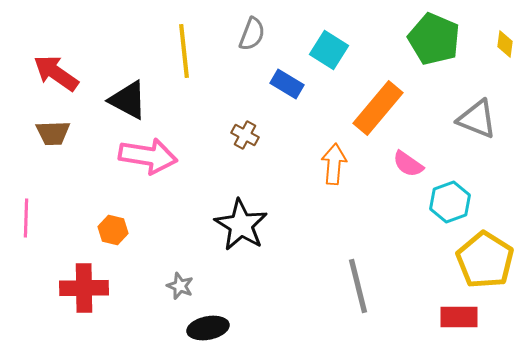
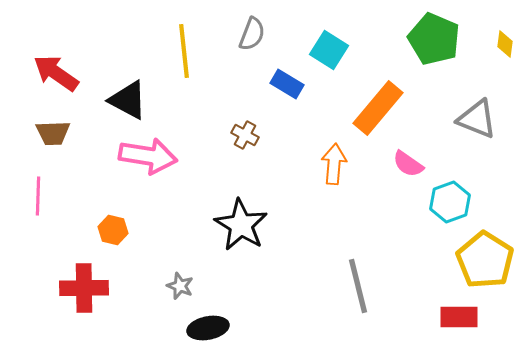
pink line: moved 12 px right, 22 px up
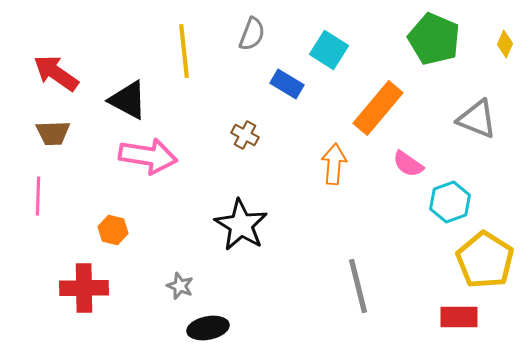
yellow diamond: rotated 16 degrees clockwise
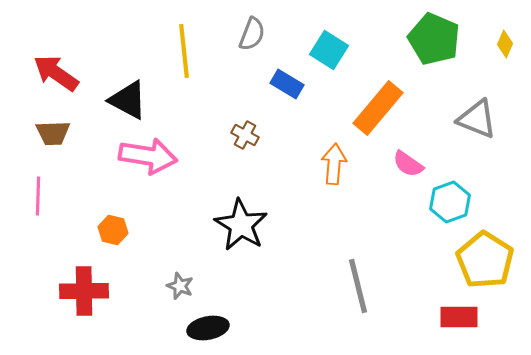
red cross: moved 3 px down
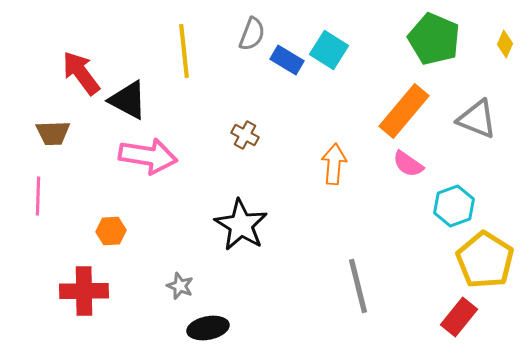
red arrow: moved 25 px right; rotated 18 degrees clockwise
blue rectangle: moved 24 px up
orange rectangle: moved 26 px right, 3 px down
cyan hexagon: moved 4 px right, 4 px down
orange hexagon: moved 2 px left, 1 px down; rotated 16 degrees counterclockwise
red rectangle: rotated 51 degrees counterclockwise
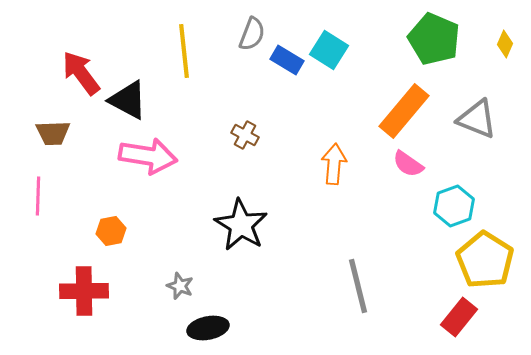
orange hexagon: rotated 8 degrees counterclockwise
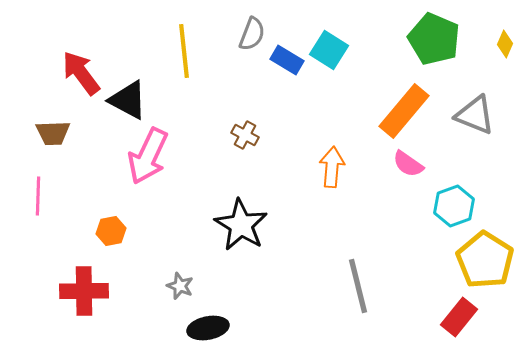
gray triangle: moved 2 px left, 4 px up
pink arrow: rotated 106 degrees clockwise
orange arrow: moved 2 px left, 3 px down
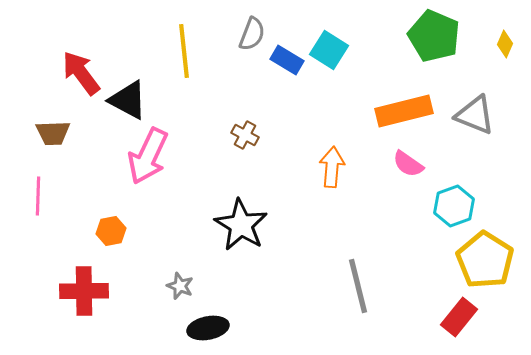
green pentagon: moved 3 px up
orange rectangle: rotated 36 degrees clockwise
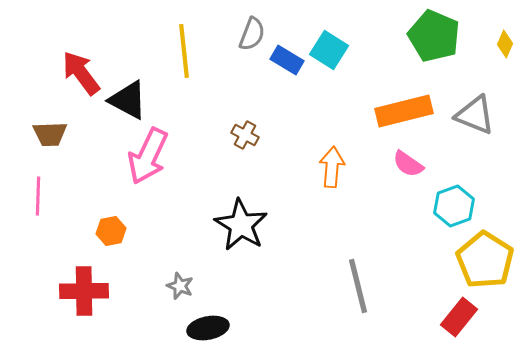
brown trapezoid: moved 3 px left, 1 px down
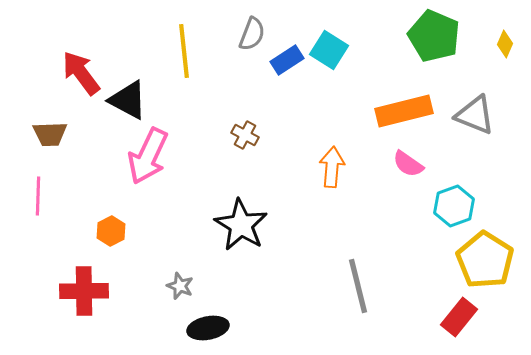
blue rectangle: rotated 64 degrees counterclockwise
orange hexagon: rotated 16 degrees counterclockwise
